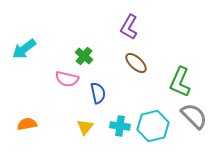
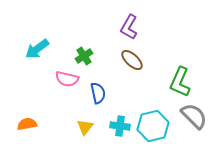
cyan arrow: moved 13 px right
green cross: rotated 18 degrees clockwise
brown ellipse: moved 4 px left, 3 px up
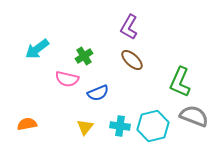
blue semicircle: rotated 80 degrees clockwise
gray semicircle: rotated 24 degrees counterclockwise
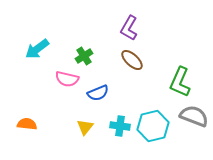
purple L-shape: moved 1 px down
orange semicircle: rotated 18 degrees clockwise
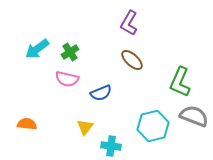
purple L-shape: moved 5 px up
green cross: moved 14 px left, 4 px up
blue semicircle: moved 3 px right
cyan cross: moved 9 px left, 20 px down
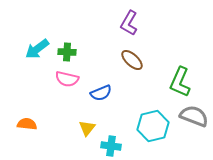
green cross: moved 3 px left; rotated 36 degrees clockwise
yellow triangle: moved 2 px right, 1 px down
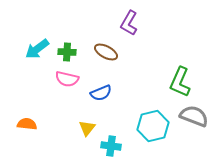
brown ellipse: moved 26 px left, 8 px up; rotated 15 degrees counterclockwise
